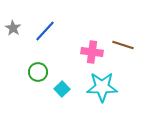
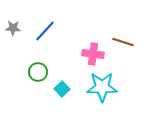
gray star: rotated 28 degrees counterclockwise
brown line: moved 3 px up
pink cross: moved 1 px right, 2 px down
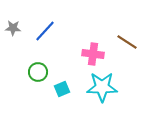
brown line: moved 4 px right; rotated 15 degrees clockwise
cyan square: rotated 21 degrees clockwise
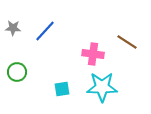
green circle: moved 21 px left
cyan square: rotated 14 degrees clockwise
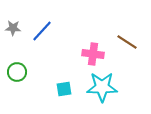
blue line: moved 3 px left
cyan square: moved 2 px right
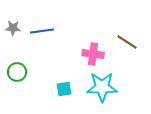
blue line: rotated 40 degrees clockwise
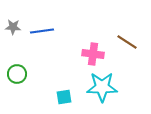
gray star: moved 1 px up
green circle: moved 2 px down
cyan square: moved 8 px down
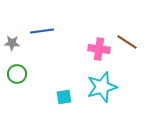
gray star: moved 1 px left, 16 px down
pink cross: moved 6 px right, 5 px up
cyan star: rotated 16 degrees counterclockwise
